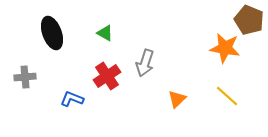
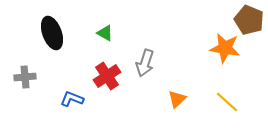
yellow line: moved 6 px down
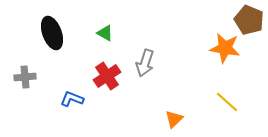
orange triangle: moved 3 px left, 20 px down
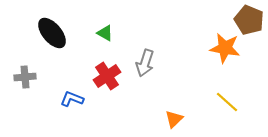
black ellipse: rotated 20 degrees counterclockwise
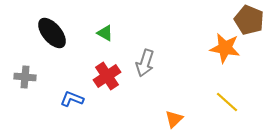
gray cross: rotated 10 degrees clockwise
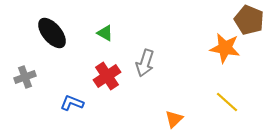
gray cross: rotated 25 degrees counterclockwise
blue L-shape: moved 4 px down
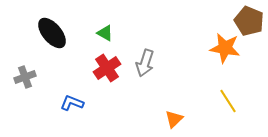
brown pentagon: moved 1 px down
red cross: moved 8 px up
yellow line: moved 1 px right, 1 px up; rotated 15 degrees clockwise
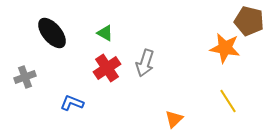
brown pentagon: rotated 8 degrees counterclockwise
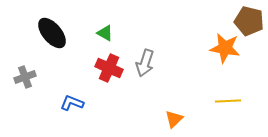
red cross: moved 2 px right; rotated 32 degrees counterclockwise
yellow line: rotated 60 degrees counterclockwise
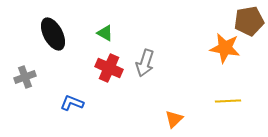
brown pentagon: rotated 24 degrees counterclockwise
black ellipse: moved 1 px right, 1 px down; rotated 12 degrees clockwise
